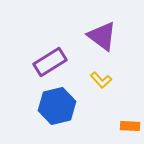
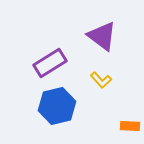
purple rectangle: moved 1 px down
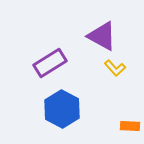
purple triangle: rotated 8 degrees counterclockwise
yellow L-shape: moved 14 px right, 12 px up
blue hexagon: moved 5 px right, 3 px down; rotated 18 degrees counterclockwise
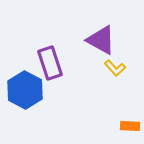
purple triangle: moved 1 px left, 4 px down
purple rectangle: rotated 76 degrees counterclockwise
blue hexagon: moved 37 px left, 19 px up
